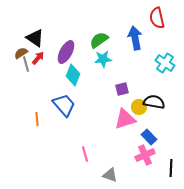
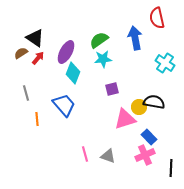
gray line: moved 29 px down
cyan diamond: moved 2 px up
purple square: moved 10 px left
gray triangle: moved 2 px left, 19 px up
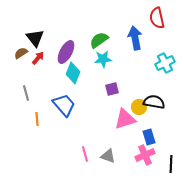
black triangle: rotated 18 degrees clockwise
cyan cross: rotated 30 degrees clockwise
blue rectangle: rotated 28 degrees clockwise
black line: moved 4 px up
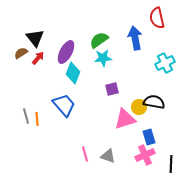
cyan star: moved 1 px up
gray line: moved 23 px down
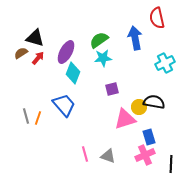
black triangle: rotated 36 degrees counterclockwise
orange line: moved 1 px right, 1 px up; rotated 24 degrees clockwise
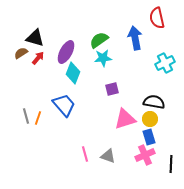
yellow circle: moved 11 px right, 12 px down
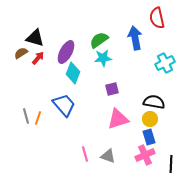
pink triangle: moved 7 px left
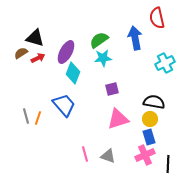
red arrow: rotated 24 degrees clockwise
black line: moved 3 px left
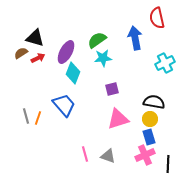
green semicircle: moved 2 px left
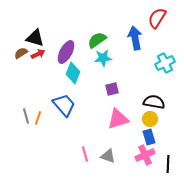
red semicircle: rotated 45 degrees clockwise
red arrow: moved 4 px up
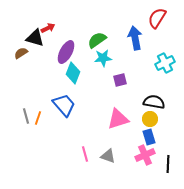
red arrow: moved 10 px right, 26 px up
purple square: moved 8 px right, 9 px up
